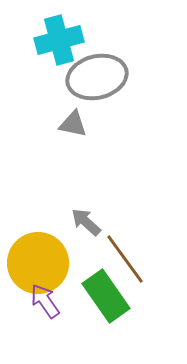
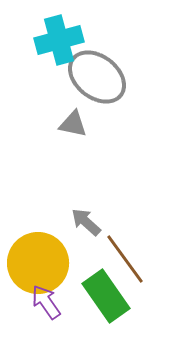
gray ellipse: rotated 52 degrees clockwise
purple arrow: moved 1 px right, 1 px down
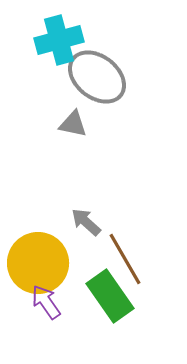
brown line: rotated 6 degrees clockwise
green rectangle: moved 4 px right
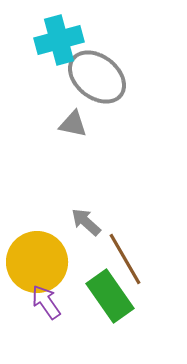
yellow circle: moved 1 px left, 1 px up
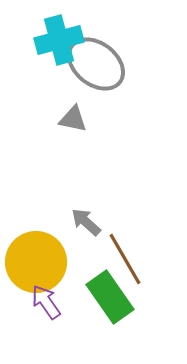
gray ellipse: moved 1 px left, 13 px up
gray triangle: moved 5 px up
yellow circle: moved 1 px left
green rectangle: moved 1 px down
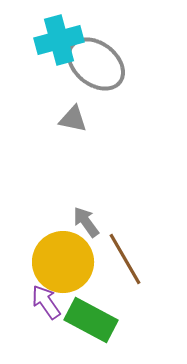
gray arrow: rotated 12 degrees clockwise
yellow circle: moved 27 px right
green rectangle: moved 19 px left, 23 px down; rotated 27 degrees counterclockwise
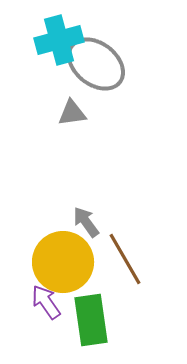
gray triangle: moved 1 px left, 6 px up; rotated 20 degrees counterclockwise
green rectangle: rotated 54 degrees clockwise
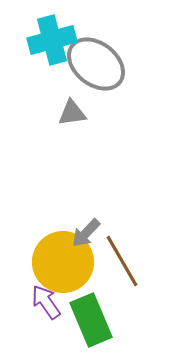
cyan cross: moved 7 px left
gray arrow: moved 11 px down; rotated 100 degrees counterclockwise
brown line: moved 3 px left, 2 px down
green rectangle: rotated 15 degrees counterclockwise
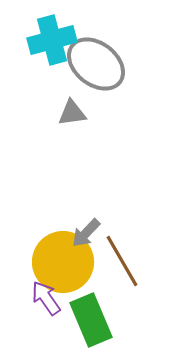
purple arrow: moved 4 px up
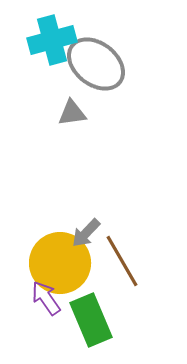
yellow circle: moved 3 px left, 1 px down
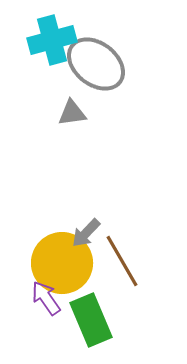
yellow circle: moved 2 px right
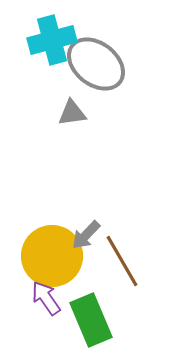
gray arrow: moved 2 px down
yellow circle: moved 10 px left, 7 px up
